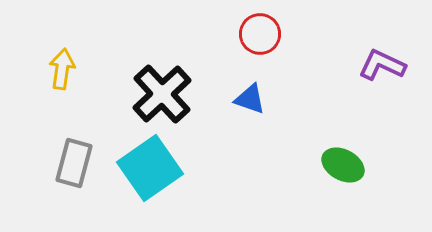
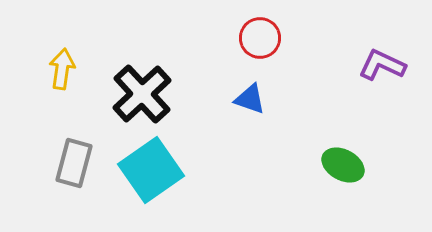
red circle: moved 4 px down
black cross: moved 20 px left
cyan square: moved 1 px right, 2 px down
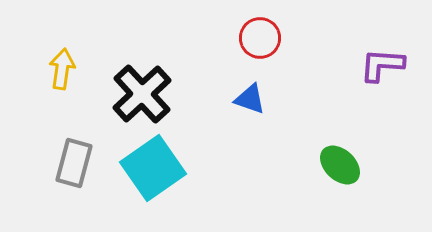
purple L-shape: rotated 21 degrees counterclockwise
green ellipse: moved 3 px left; rotated 15 degrees clockwise
cyan square: moved 2 px right, 2 px up
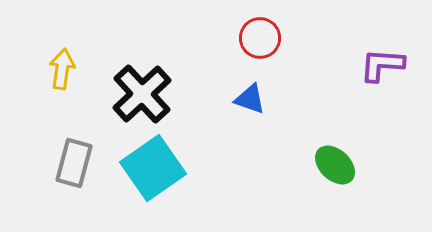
green ellipse: moved 5 px left
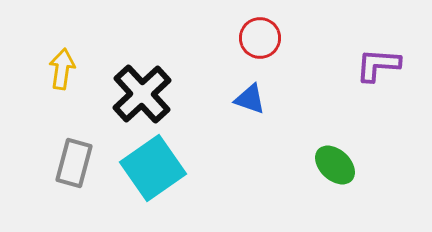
purple L-shape: moved 4 px left
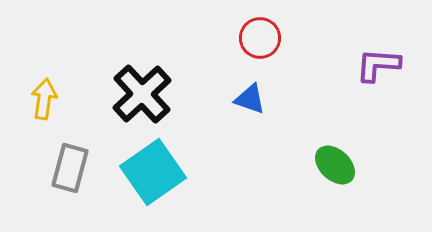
yellow arrow: moved 18 px left, 30 px down
gray rectangle: moved 4 px left, 5 px down
cyan square: moved 4 px down
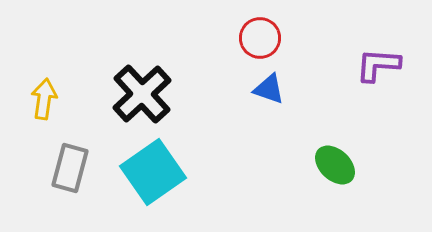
blue triangle: moved 19 px right, 10 px up
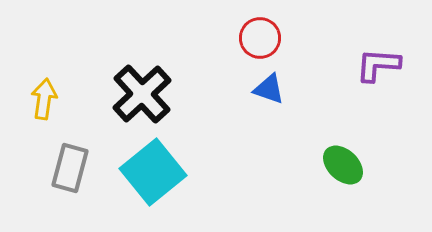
green ellipse: moved 8 px right
cyan square: rotated 4 degrees counterclockwise
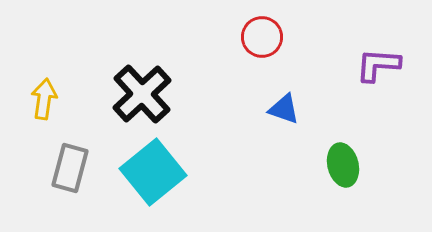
red circle: moved 2 px right, 1 px up
blue triangle: moved 15 px right, 20 px down
green ellipse: rotated 33 degrees clockwise
